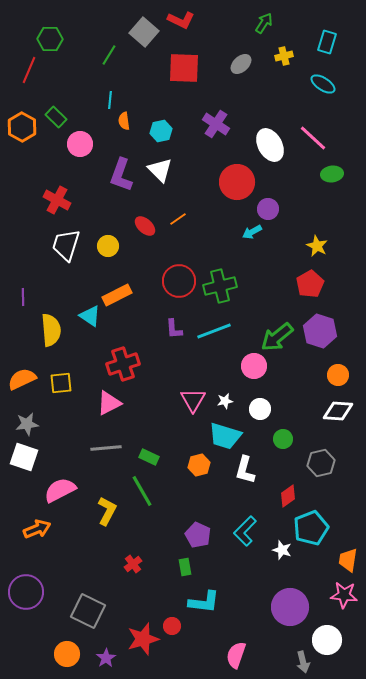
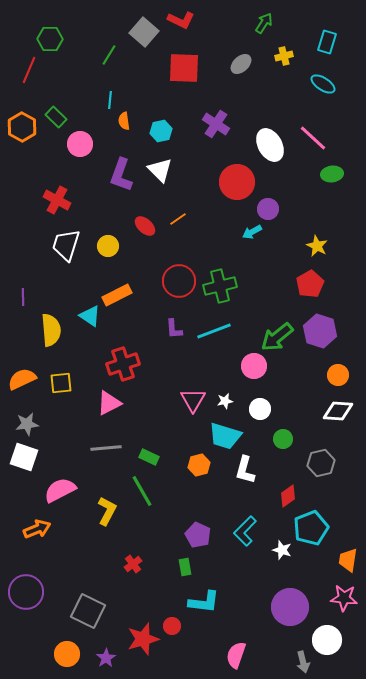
pink star at (344, 595): moved 3 px down
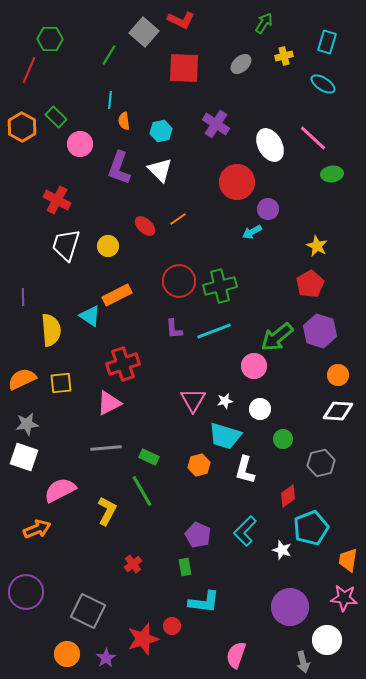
purple L-shape at (121, 175): moved 2 px left, 7 px up
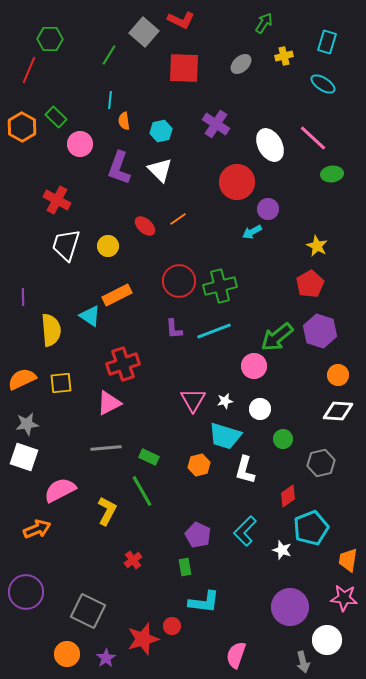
red cross at (133, 564): moved 4 px up
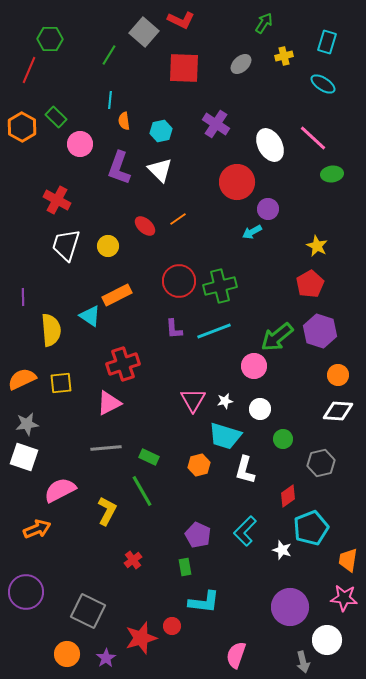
red star at (143, 639): moved 2 px left, 1 px up
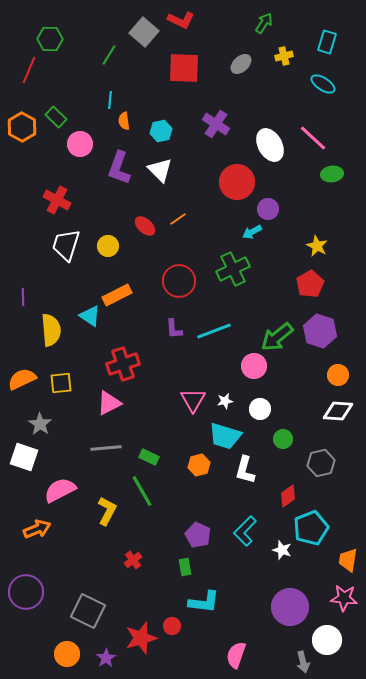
green cross at (220, 286): moved 13 px right, 17 px up; rotated 12 degrees counterclockwise
gray star at (27, 424): moved 13 px right; rotated 30 degrees counterclockwise
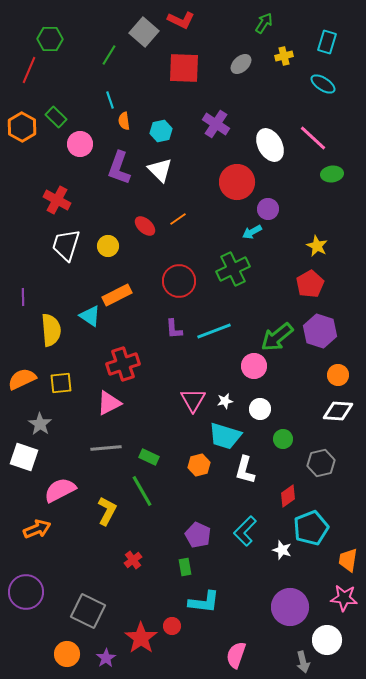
cyan line at (110, 100): rotated 24 degrees counterclockwise
red star at (141, 638): rotated 20 degrees counterclockwise
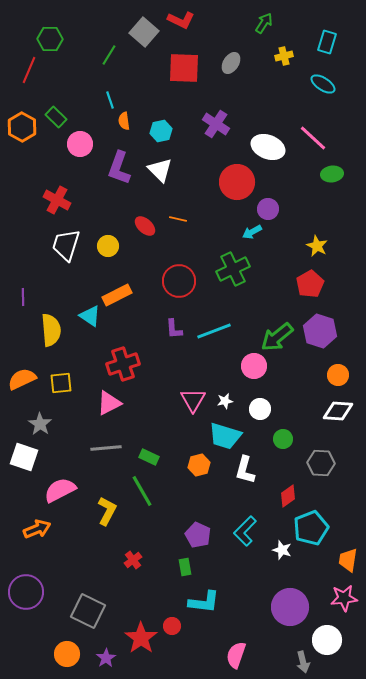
gray ellipse at (241, 64): moved 10 px left, 1 px up; rotated 15 degrees counterclockwise
white ellipse at (270, 145): moved 2 px left, 2 px down; rotated 40 degrees counterclockwise
orange line at (178, 219): rotated 48 degrees clockwise
gray hexagon at (321, 463): rotated 16 degrees clockwise
pink star at (344, 598): rotated 12 degrees counterclockwise
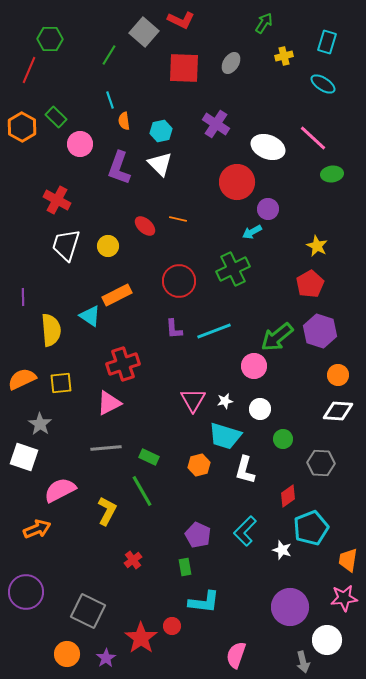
white triangle at (160, 170): moved 6 px up
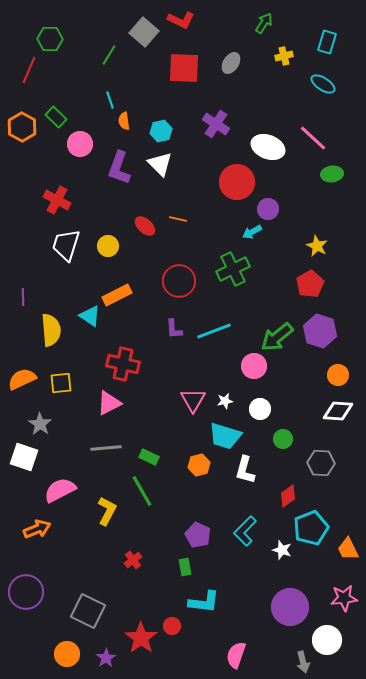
red cross at (123, 364): rotated 32 degrees clockwise
orange trapezoid at (348, 560): moved 11 px up; rotated 35 degrees counterclockwise
